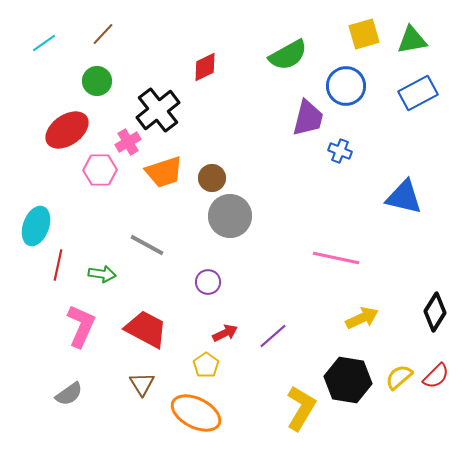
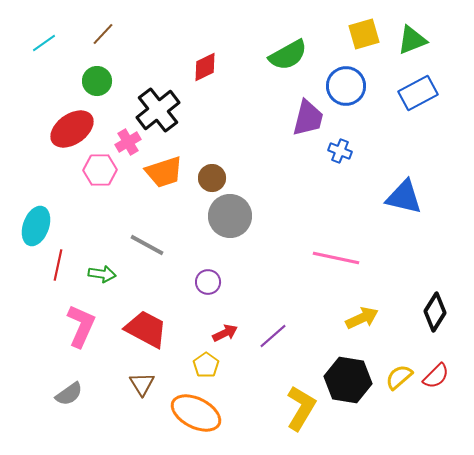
green triangle: rotated 12 degrees counterclockwise
red ellipse: moved 5 px right, 1 px up
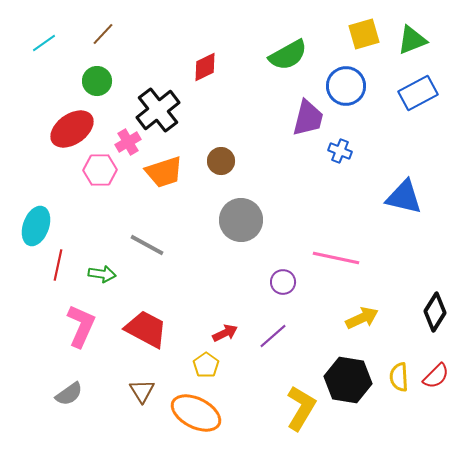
brown circle: moved 9 px right, 17 px up
gray circle: moved 11 px right, 4 px down
purple circle: moved 75 px right
yellow semicircle: rotated 52 degrees counterclockwise
brown triangle: moved 7 px down
